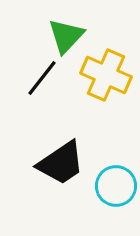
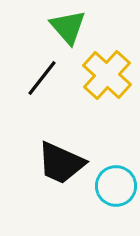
green triangle: moved 2 px right, 9 px up; rotated 24 degrees counterclockwise
yellow cross: moved 1 px right; rotated 18 degrees clockwise
black trapezoid: rotated 58 degrees clockwise
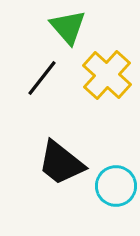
black trapezoid: rotated 14 degrees clockwise
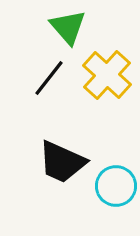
black line: moved 7 px right
black trapezoid: moved 1 px right, 1 px up; rotated 14 degrees counterclockwise
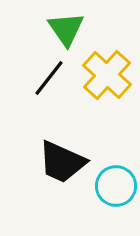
green triangle: moved 2 px left, 2 px down; rotated 6 degrees clockwise
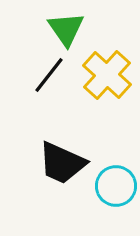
black line: moved 3 px up
black trapezoid: moved 1 px down
